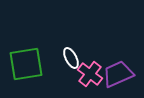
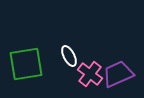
white ellipse: moved 2 px left, 2 px up
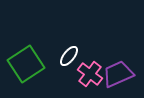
white ellipse: rotated 65 degrees clockwise
green square: rotated 24 degrees counterclockwise
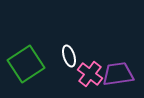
white ellipse: rotated 55 degrees counterclockwise
purple trapezoid: rotated 16 degrees clockwise
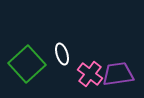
white ellipse: moved 7 px left, 2 px up
green square: moved 1 px right; rotated 9 degrees counterclockwise
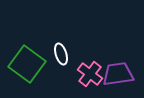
white ellipse: moved 1 px left
green square: rotated 12 degrees counterclockwise
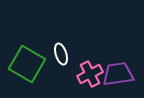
green square: rotated 6 degrees counterclockwise
pink cross: rotated 25 degrees clockwise
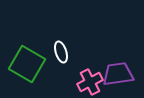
white ellipse: moved 2 px up
pink cross: moved 8 px down
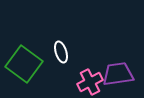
green square: moved 3 px left; rotated 6 degrees clockwise
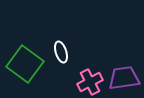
green square: moved 1 px right
purple trapezoid: moved 6 px right, 4 px down
